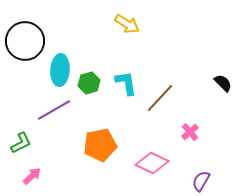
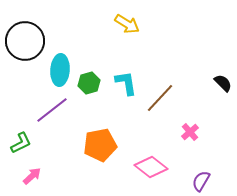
purple line: moved 2 px left; rotated 8 degrees counterclockwise
pink diamond: moved 1 px left, 4 px down; rotated 12 degrees clockwise
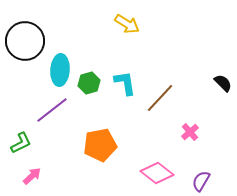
cyan L-shape: moved 1 px left
pink diamond: moved 6 px right, 6 px down
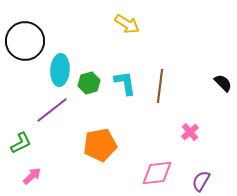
brown line: moved 12 px up; rotated 36 degrees counterclockwise
pink diamond: rotated 44 degrees counterclockwise
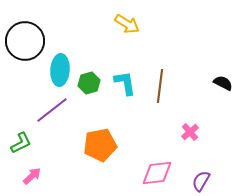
black semicircle: rotated 18 degrees counterclockwise
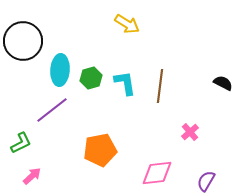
black circle: moved 2 px left
green hexagon: moved 2 px right, 5 px up
orange pentagon: moved 5 px down
purple semicircle: moved 5 px right
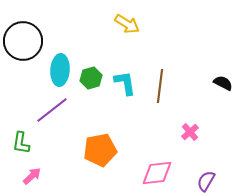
green L-shape: rotated 125 degrees clockwise
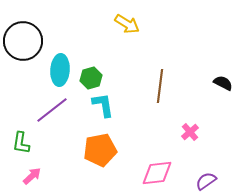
cyan L-shape: moved 22 px left, 22 px down
purple semicircle: rotated 25 degrees clockwise
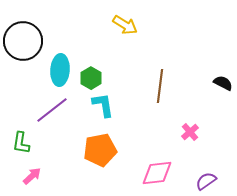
yellow arrow: moved 2 px left, 1 px down
green hexagon: rotated 15 degrees counterclockwise
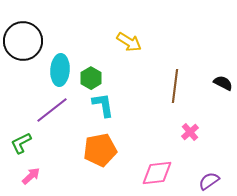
yellow arrow: moved 4 px right, 17 px down
brown line: moved 15 px right
green L-shape: rotated 55 degrees clockwise
pink arrow: moved 1 px left
purple semicircle: moved 3 px right
